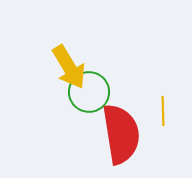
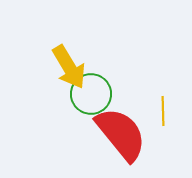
green circle: moved 2 px right, 2 px down
red semicircle: rotated 30 degrees counterclockwise
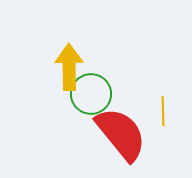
yellow arrow: rotated 150 degrees counterclockwise
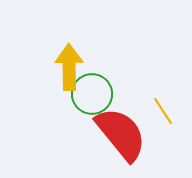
green circle: moved 1 px right
yellow line: rotated 32 degrees counterclockwise
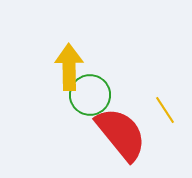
green circle: moved 2 px left, 1 px down
yellow line: moved 2 px right, 1 px up
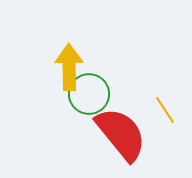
green circle: moved 1 px left, 1 px up
